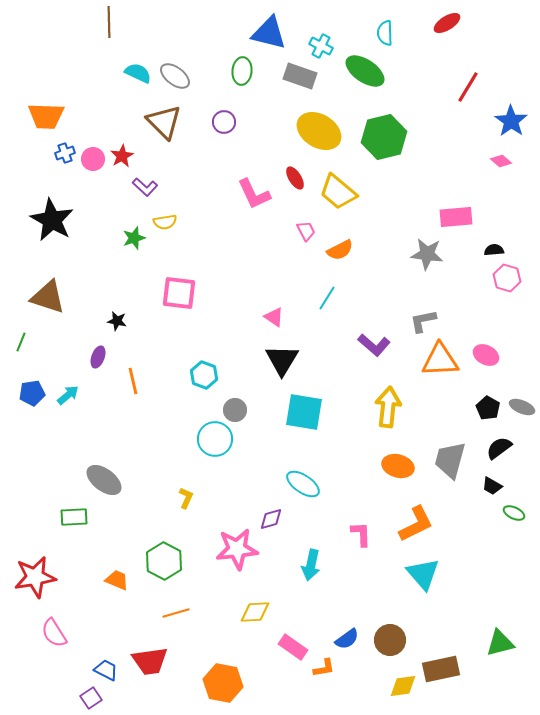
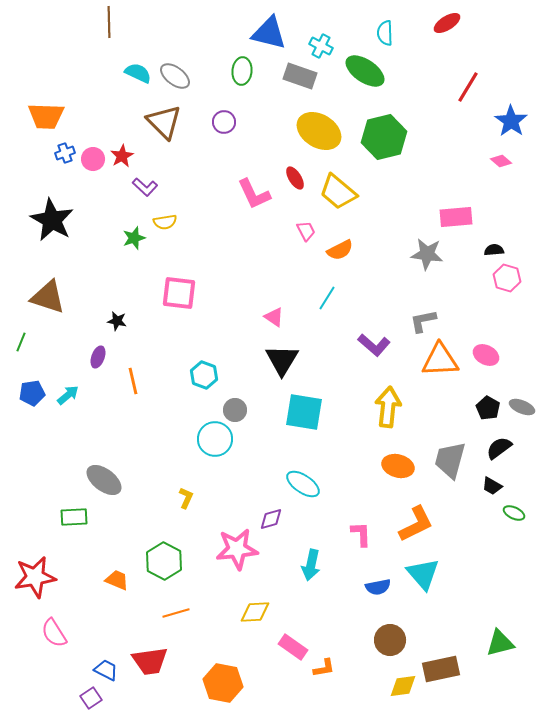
blue semicircle at (347, 639): moved 31 px right, 52 px up; rotated 25 degrees clockwise
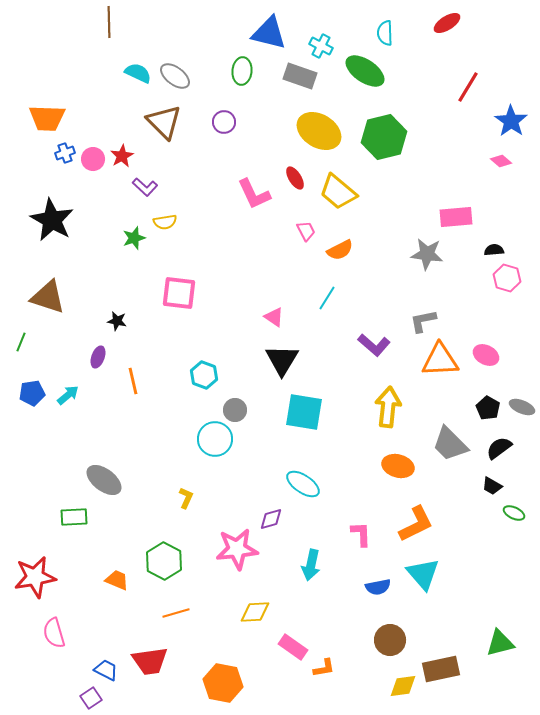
orange trapezoid at (46, 116): moved 1 px right, 2 px down
gray trapezoid at (450, 460): moved 16 px up; rotated 60 degrees counterclockwise
pink semicircle at (54, 633): rotated 16 degrees clockwise
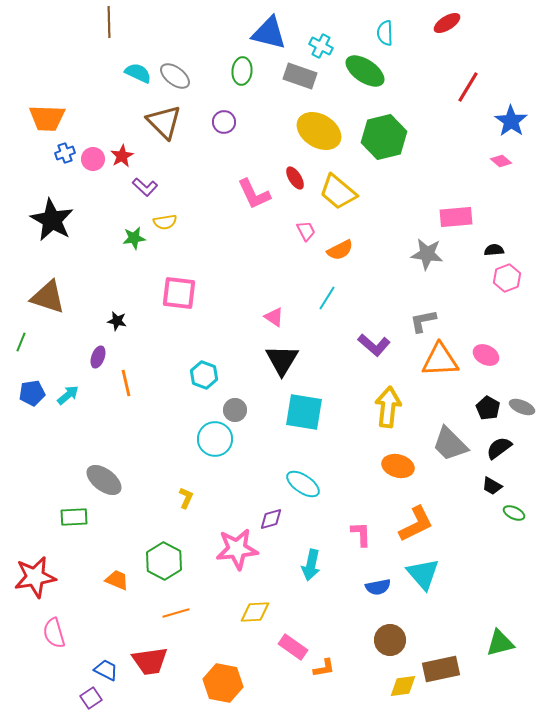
green star at (134, 238): rotated 10 degrees clockwise
pink hexagon at (507, 278): rotated 24 degrees clockwise
orange line at (133, 381): moved 7 px left, 2 px down
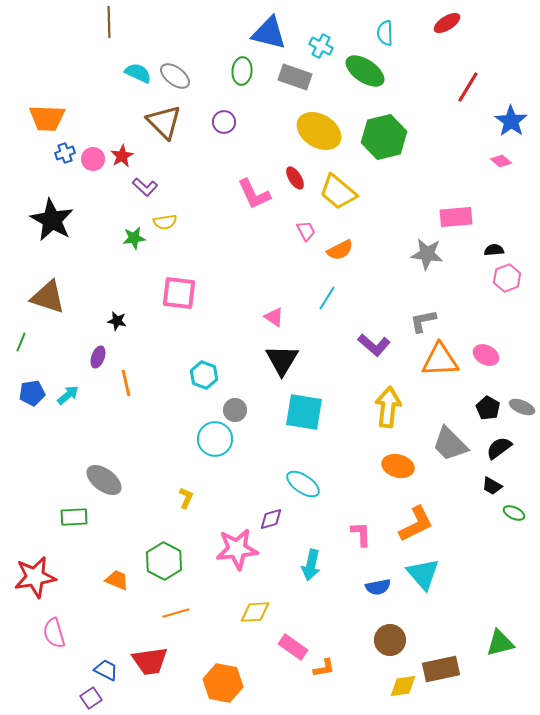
gray rectangle at (300, 76): moved 5 px left, 1 px down
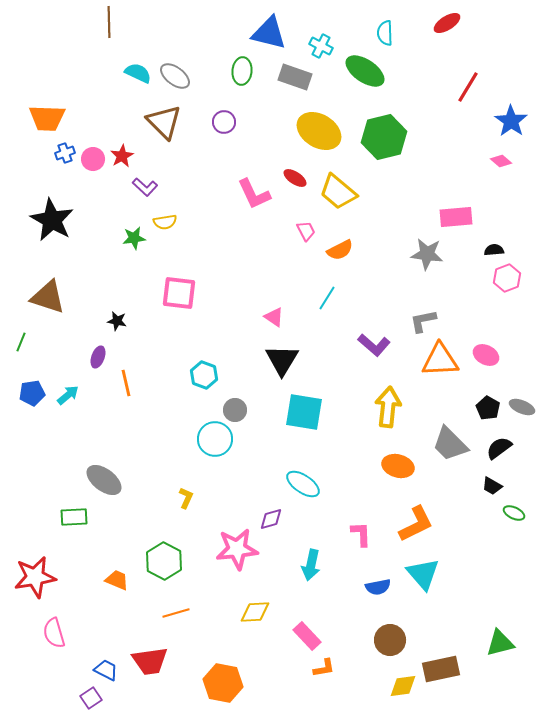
red ellipse at (295, 178): rotated 25 degrees counterclockwise
pink rectangle at (293, 647): moved 14 px right, 11 px up; rotated 12 degrees clockwise
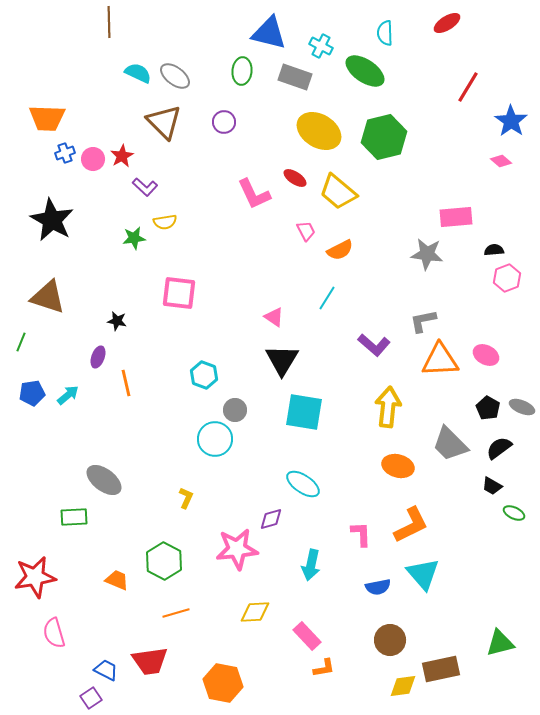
orange L-shape at (416, 524): moved 5 px left, 1 px down
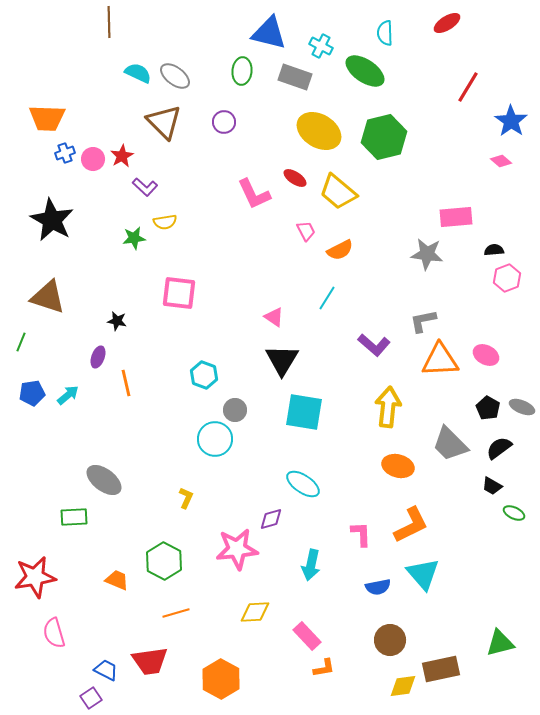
orange hexagon at (223, 683): moved 2 px left, 4 px up; rotated 18 degrees clockwise
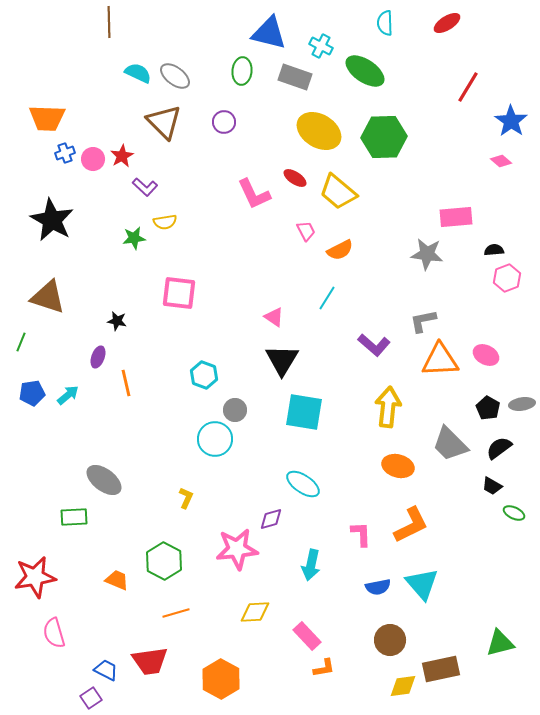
cyan semicircle at (385, 33): moved 10 px up
green hexagon at (384, 137): rotated 12 degrees clockwise
gray ellipse at (522, 407): moved 3 px up; rotated 30 degrees counterclockwise
cyan triangle at (423, 574): moved 1 px left, 10 px down
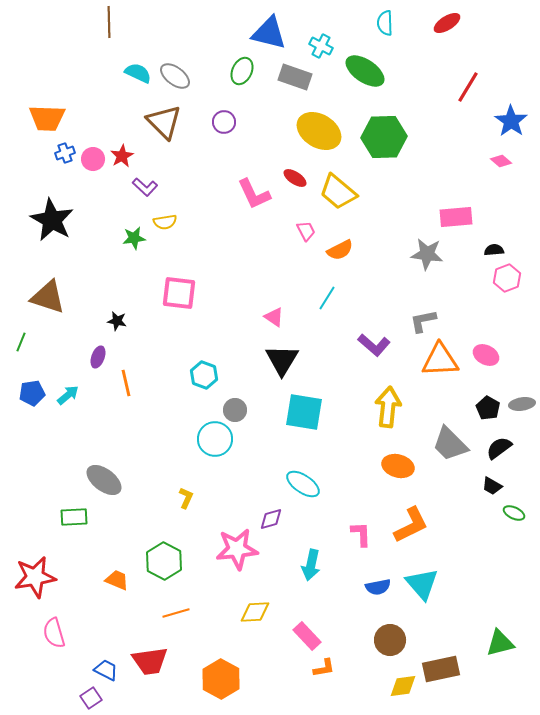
green ellipse at (242, 71): rotated 20 degrees clockwise
